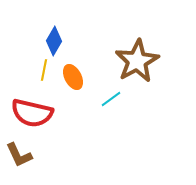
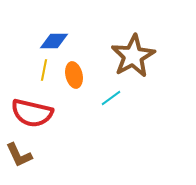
blue diamond: rotated 60 degrees clockwise
brown star: moved 4 px left, 5 px up
orange ellipse: moved 1 px right, 2 px up; rotated 15 degrees clockwise
cyan line: moved 1 px up
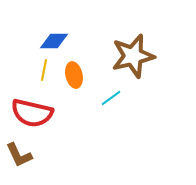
brown star: rotated 15 degrees clockwise
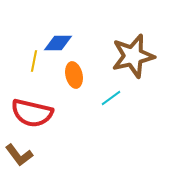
blue diamond: moved 4 px right, 2 px down
yellow line: moved 10 px left, 9 px up
brown L-shape: rotated 12 degrees counterclockwise
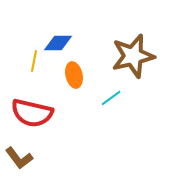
brown L-shape: moved 3 px down
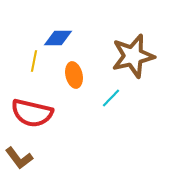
blue diamond: moved 5 px up
cyan line: rotated 10 degrees counterclockwise
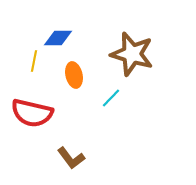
brown star: moved 1 px left, 2 px up; rotated 30 degrees clockwise
brown L-shape: moved 52 px right
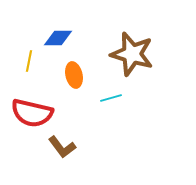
yellow line: moved 5 px left
cyan line: rotated 30 degrees clockwise
brown L-shape: moved 9 px left, 11 px up
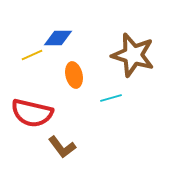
brown star: moved 1 px right, 1 px down
yellow line: moved 3 px right, 6 px up; rotated 55 degrees clockwise
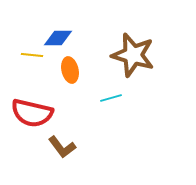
yellow line: rotated 30 degrees clockwise
orange ellipse: moved 4 px left, 5 px up
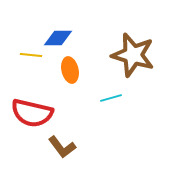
yellow line: moved 1 px left
